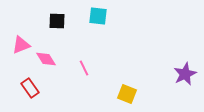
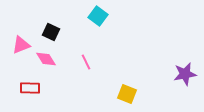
cyan square: rotated 30 degrees clockwise
black square: moved 6 px left, 11 px down; rotated 24 degrees clockwise
pink line: moved 2 px right, 6 px up
purple star: rotated 15 degrees clockwise
red rectangle: rotated 54 degrees counterclockwise
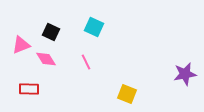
cyan square: moved 4 px left, 11 px down; rotated 12 degrees counterclockwise
red rectangle: moved 1 px left, 1 px down
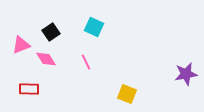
black square: rotated 30 degrees clockwise
purple star: moved 1 px right
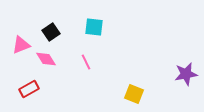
cyan square: rotated 18 degrees counterclockwise
red rectangle: rotated 30 degrees counterclockwise
yellow square: moved 7 px right
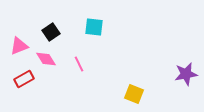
pink triangle: moved 2 px left, 1 px down
pink line: moved 7 px left, 2 px down
red rectangle: moved 5 px left, 10 px up
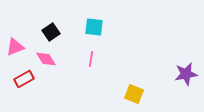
pink triangle: moved 4 px left, 1 px down
pink line: moved 12 px right, 5 px up; rotated 35 degrees clockwise
